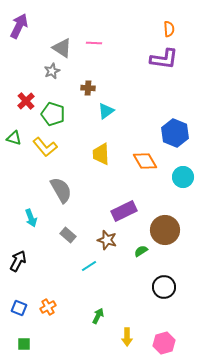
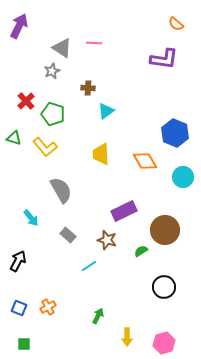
orange semicircle: moved 7 px right, 5 px up; rotated 133 degrees clockwise
cyan arrow: rotated 18 degrees counterclockwise
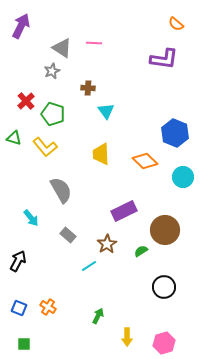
purple arrow: moved 2 px right
cyan triangle: rotated 30 degrees counterclockwise
orange diamond: rotated 15 degrees counterclockwise
brown star: moved 4 px down; rotated 24 degrees clockwise
orange cross: rotated 28 degrees counterclockwise
